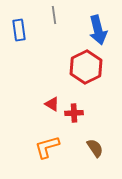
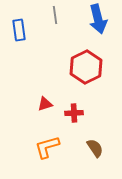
gray line: moved 1 px right
blue arrow: moved 11 px up
red triangle: moved 7 px left; rotated 49 degrees counterclockwise
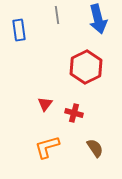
gray line: moved 2 px right
red triangle: rotated 35 degrees counterclockwise
red cross: rotated 18 degrees clockwise
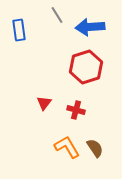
gray line: rotated 24 degrees counterclockwise
blue arrow: moved 8 px left, 8 px down; rotated 100 degrees clockwise
red hexagon: rotated 8 degrees clockwise
red triangle: moved 1 px left, 1 px up
red cross: moved 2 px right, 3 px up
orange L-shape: moved 20 px right; rotated 76 degrees clockwise
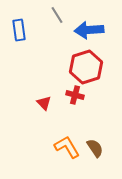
blue arrow: moved 1 px left, 3 px down
red triangle: rotated 21 degrees counterclockwise
red cross: moved 1 px left, 15 px up
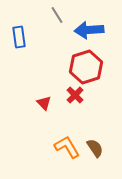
blue rectangle: moved 7 px down
red cross: rotated 30 degrees clockwise
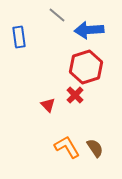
gray line: rotated 18 degrees counterclockwise
red triangle: moved 4 px right, 2 px down
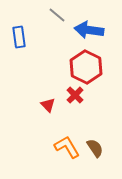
blue arrow: rotated 12 degrees clockwise
red hexagon: rotated 16 degrees counterclockwise
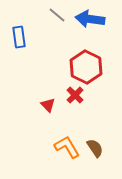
blue arrow: moved 1 px right, 11 px up
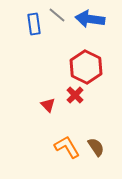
blue rectangle: moved 15 px right, 13 px up
brown semicircle: moved 1 px right, 1 px up
